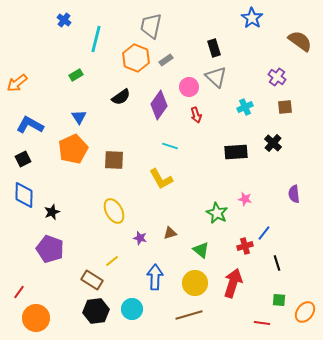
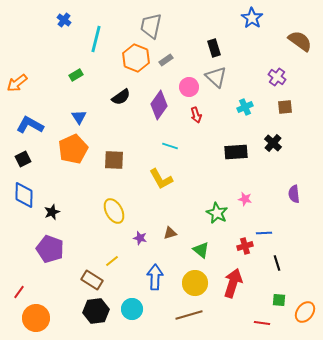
blue line at (264, 233): rotated 49 degrees clockwise
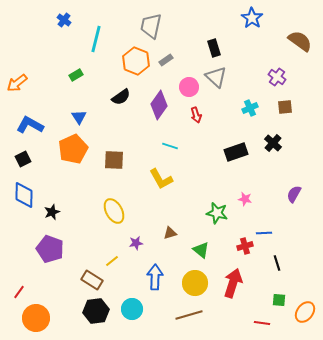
orange hexagon at (136, 58): moved 3 px down
cyan cross at (245, 107): moved 5 px right, 1 px down
black rectangle at (236, 152): rotated 15 degrees counterclockwise
purple semicircle at (294, 194): rotated 36 degrees clockwise
green star at (217, 213): rotated 15 degrees counterclockwise
purple star at (140, 238): moved 4 px left, 5 px down; rotated 24 degrees counterclockwise
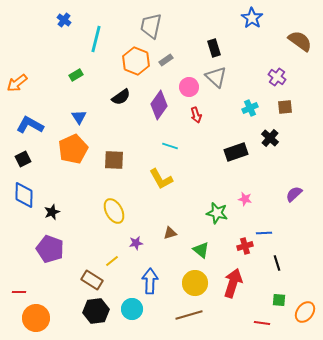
black cross at (273, 143): moved 3 px left, 5 px up
purple semicircle at (294, 194): rotated 18 degrees clockwise
blue arrow at (155, 277): moved 5 px left, 4 px down
red line at (19, 292): rotated 56 degrees clockwise
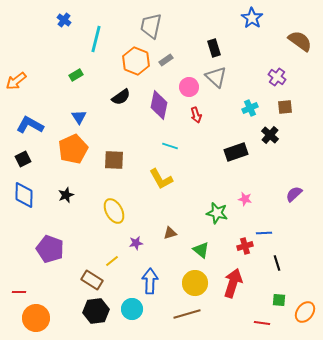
orange arrow at (17, 83): moved 1 px left, 2 px up
purple diamond at (159, 105): rotated 24 degrees counterclockwise
black cross at (270, 138): moved 3 px up
black star at (52, 212): moved 14 px right, 17 px up
brown line at (189, 315): moved 2 px left, 1 px up
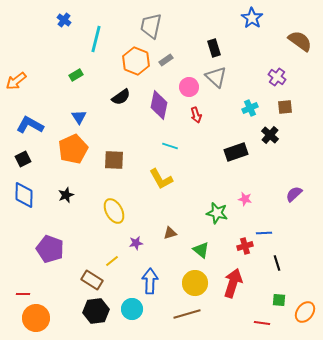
red line at (19, 292): moved 4 px right, 2 px down
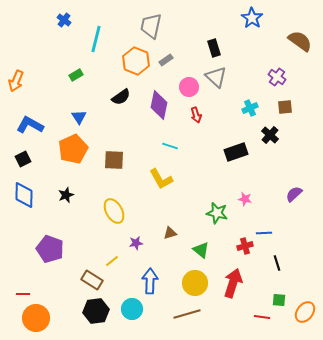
orange arrow at (16, 81): rotated 30 degrees counterclockwise
red line at (262, 323): moved 6 px up
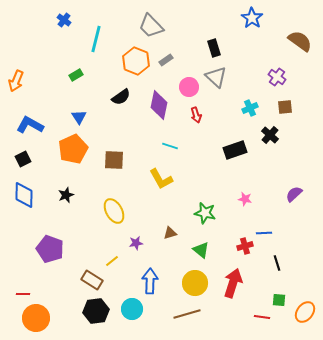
gray trapezoid at (151, 26): rotated 56 degrees counterclockwise
black rectangle at (236, 152): moved 1 px left, 2 px up
green star at (217, 213): moved 12 px left
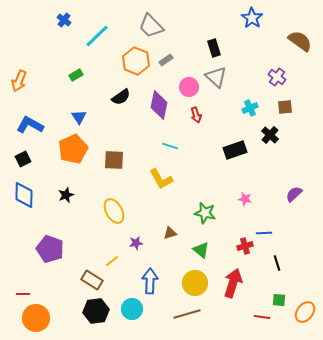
cyan line at (96, 39): moved 1 px right, 3 px up; rotated 32 degrees clockwise
orange arrow at (16, 81): moved 3 px right
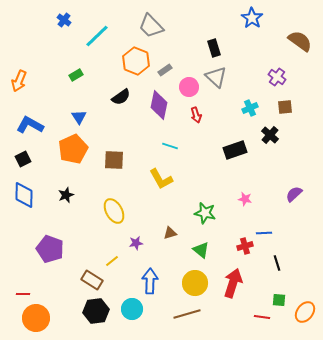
gray rectangle at (166, 60): moved 1 px left, 10 px down
